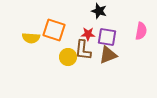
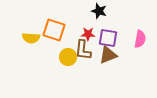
pink semicircle: moved 1 px left, 8 px down
purple square: moved 1 px right, 1 px down
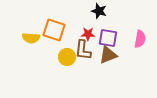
yellow circle: moved 1 px left
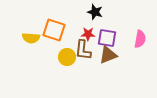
black star: moved 4 px left, 1 px down
purple square: moved 1 px left
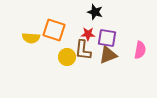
pink semicircle: moved 11 px down
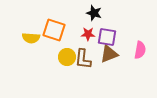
black star: moved 1 px left, 1 px down
purple square: moved 1 px up
brown L-shape: moved 9 px down
brown triangle: moved 1 px right, 1 px up
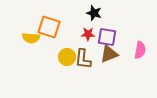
orange square: moved 5 px left, 3 px up
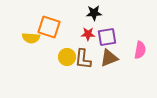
black star: rotated 21 degrees counterclockwise
purple square: rotated 18 degrees counterclockwise
brown triangle: moved 4 px down
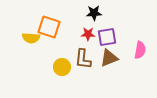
yellow circle: moved 5 px left, 10 px down
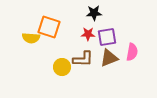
pink semicircle: moved 8 px left, 2 px down
brown L-shape: rotated 95 degrees counterclockwise
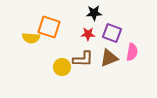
purple square: moved 5 px right, 4 px up; rotated 30 degrees clockwise
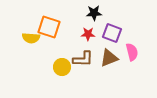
pink semicircle: rotated 24 degrees counterclockwise
